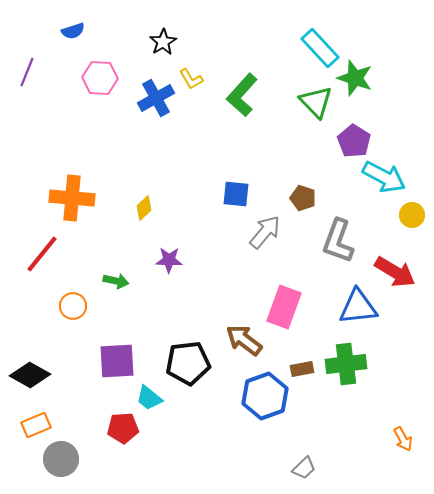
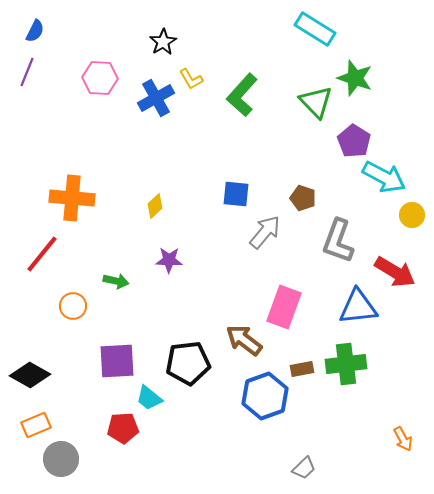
blue semicircle: moved 38 px left; rotated 45 degrees counterclockwise
cyan rectangle: moved 5 px left, 19 px up; rotated 15 degrees counterclockwise
yellow diamond: moved 11 px right, 2 px up
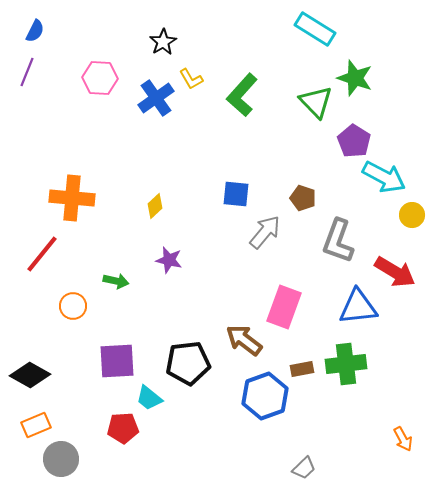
blue cross: rotated 6 degrees counterclockwise
purple star: rotated 12 degrees clockwise
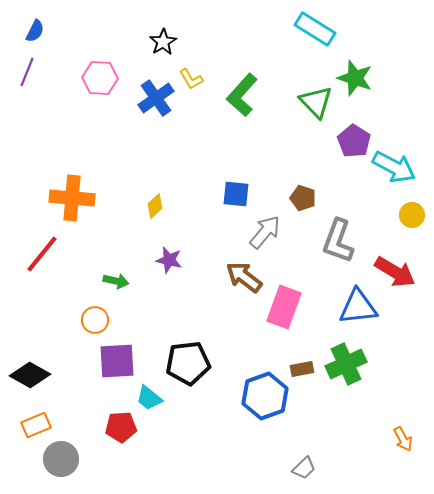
cyan arrow: moved 10 px right, 10 px up
orange circle: moved 22 px right, 14 px down
brown arrow: moved 63 px up
green cross: rotated 18 degrees counterclockwise
red pentagon: moved 2 px left, 1 px up
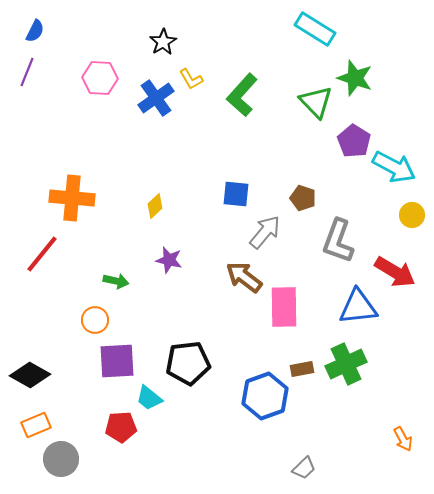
pink rectangle: rotated 21 degrees counterclockwise
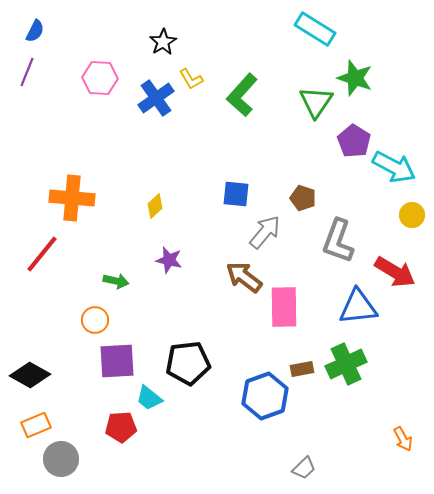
green triangle: rotated 18 degrees clockwise
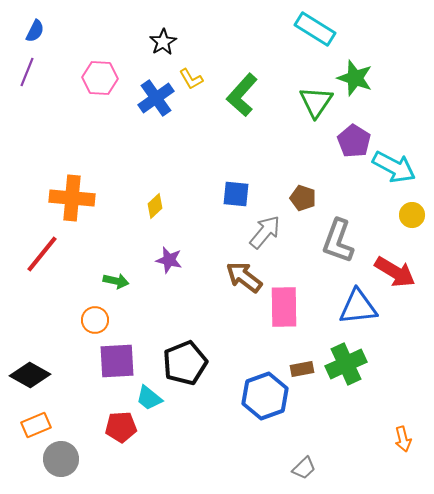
black pentagon: moved 3 px left; rotated 15 degrees counterclockwise
orange arrow: rotated 15 degrees clockwise
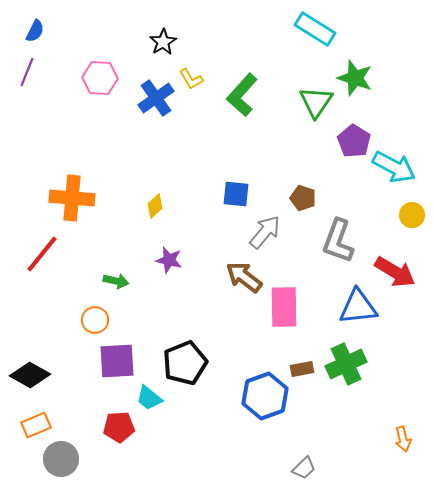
red pentagon: moved 2 px left
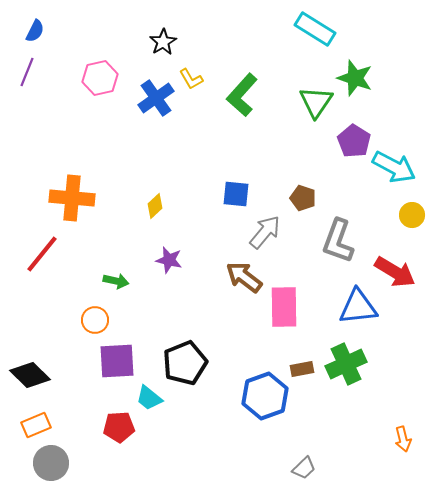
pink hexagon: rotated 16 degrees counterclockwise
black diamond: rotated 15 degrees clockwise
gray circle: moved 10 px left, 4 px down
